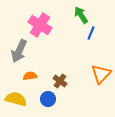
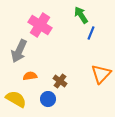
yellow semicircle: rotated 15 degrees clockwise
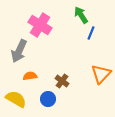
brown cross: moved 2 px right
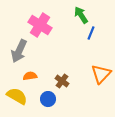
yellow semicircle: moved 1 px right, 3 px up
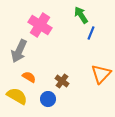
orange semicircle: moved 1 px left, 1 px down; rotated 40 degrees clockwise
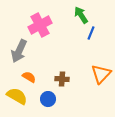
pink cross: rotated 30 degrees clockwise
brown cross: moved 2 px up; rotated 32 degrees counterclockwise
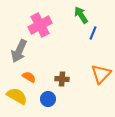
blue line: moved 2 px right
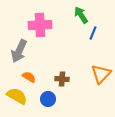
pink cross: rotated 25 degrees clockwise
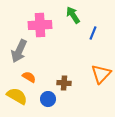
green arrow: moved 8 px left
brown cross: moved 2 px right, 4 px down
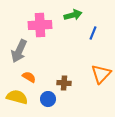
green arrow: rotated 108 degrees clockwise
yellow semicircle: moved 1 px down; rotated 15 degrees counterclockwise
